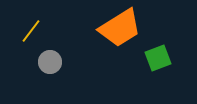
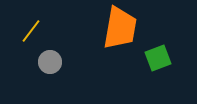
orange trapezoid: rotated 48 degrees counterclockwise
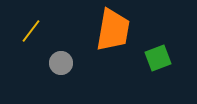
orange trapezoid: moved 7 px left, 2 px down
gray circle: moved 11 px right, 1 px down
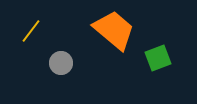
orange trapezoid: moved 1 px right; rotated 60 degrees counterclockwise
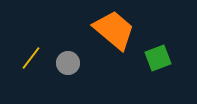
yellow line: moved 27 px down
gray circle: moved 7 px right
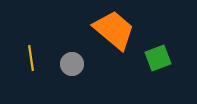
yellow line: rotated 45 degrees counterclockwise
gray circle: moved 4 px right, 1 px down
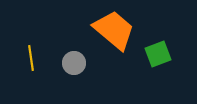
green square: moved 4 px up
gray circle: moved 2 px right, 1 px up
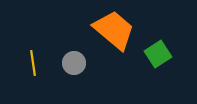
green square: rotated 12 degrees counterclockwise
yellow line: moved 2 px right, 5 px down
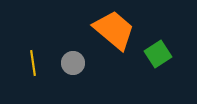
gray circle: moved 1 px left
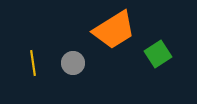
orange trapezoid: rotated 108 degrees clockwise
